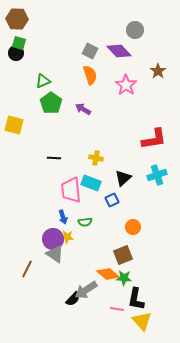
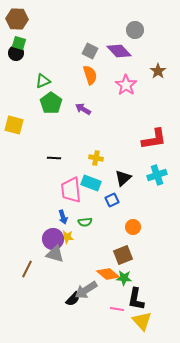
gray triangle: rotated 18 degrees counterclockwise
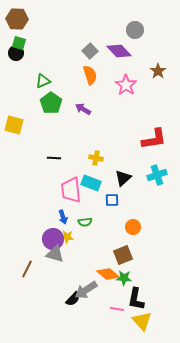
gray square: rotated 21 degrees clockwise
blue square: rotated 24 degrees clockwise
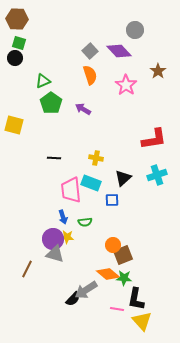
black circle: moved 1 px left, 5 px down
orange circle: moved 20 px left, 18 px down
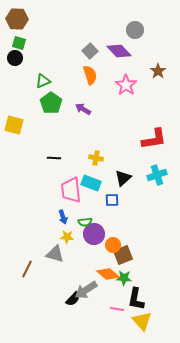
purple circle: moved 41 px right, 5 px up
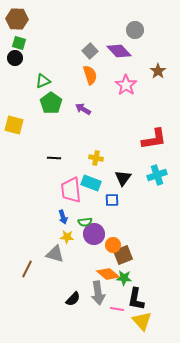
black triangle: rotated 12 degrees counterclockwise
gray arrow: moved 12 px right, 3 px down; rotated 65 degrees counterclockwise
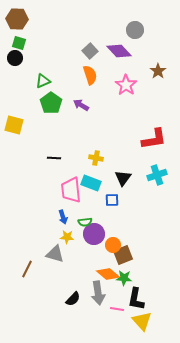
purple arrow: moved 2 px left, 4 px up
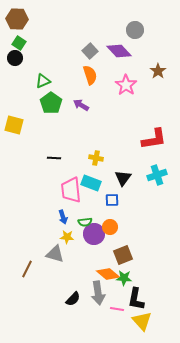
green square: rotated 16 degrees clockwise
orange circle: moved 3 px left, 18 px up
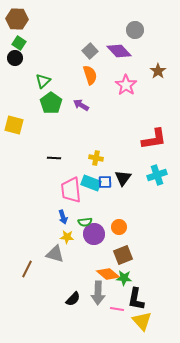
green triangle: rotated 21 degrees counterclockwise
blue square: moved 7 px left, 18 px up
orange circle: moved 9 px right
gray arrow: rotated 10 degrees clockwise
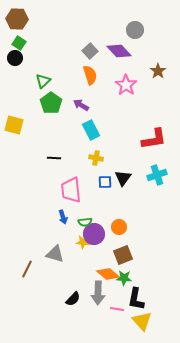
cyan rectangle: moved 53 px up; rotated 42 degrees clockwise
yellow star: moved 16 px right, 5 px down
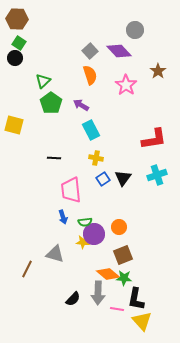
blue square: moved 2 px left, 3 px up; rotated 32 degrees counterclockwise
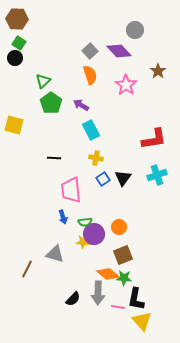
pink line: moved 1 px right, 2 px up
